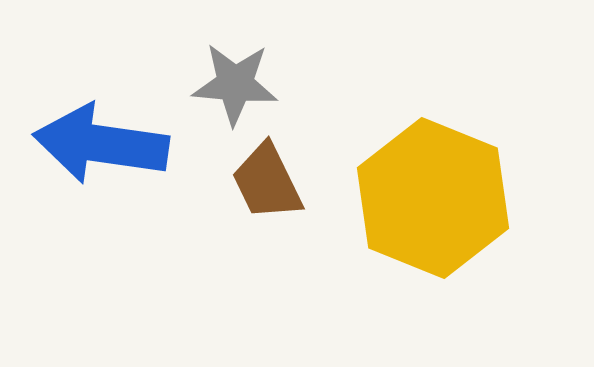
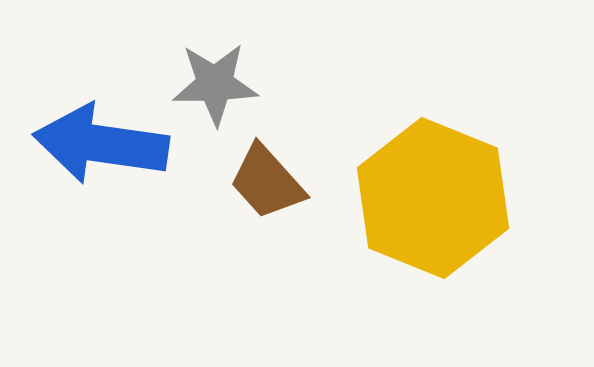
gray star: moved 20 px left; rotated 6 degrees counterclockwise
brown trapezoid: rotated 16 degrees counterclockwise
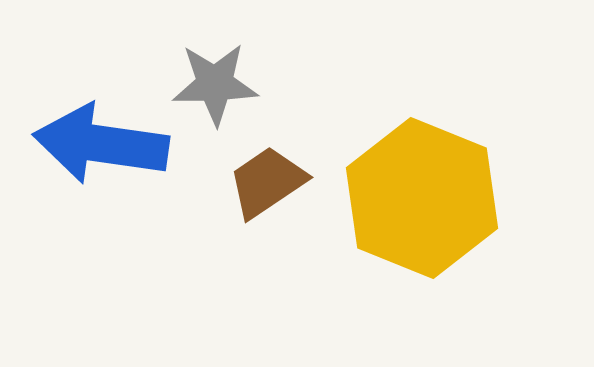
brown trapezoid: rotated 98 degrees clockwise
yellow hexagon: moved 11 px left
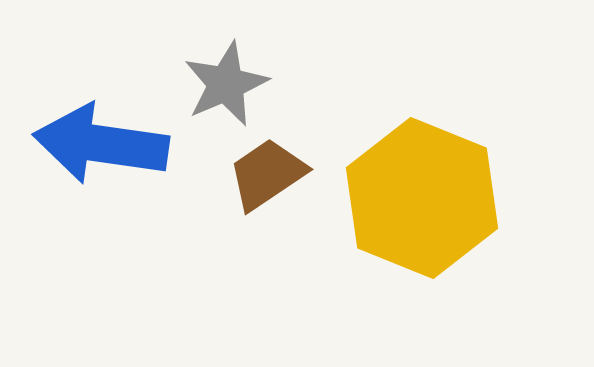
gray star: moved 11 px right; rotated 22 degrees counterclockwise
brown trapezoid: moved 8 px up
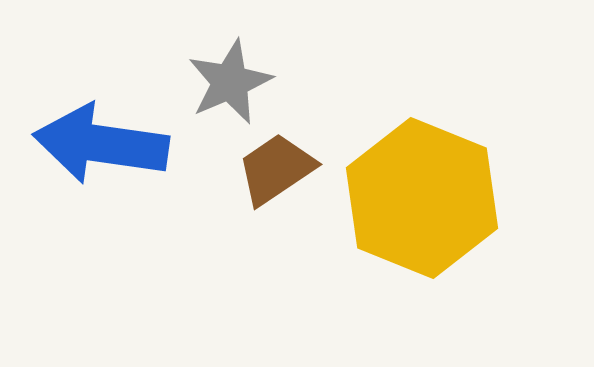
gray star: moved 4 px right, 2 px up
brown trapezoid: moved 9 px right, 5 px up
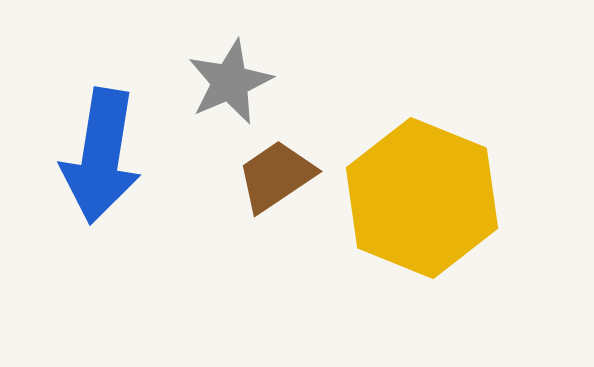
blue arrow: moved 12 px down; rotated 89 degrees counterclockwise
brown trapezoid: moved 7 px down
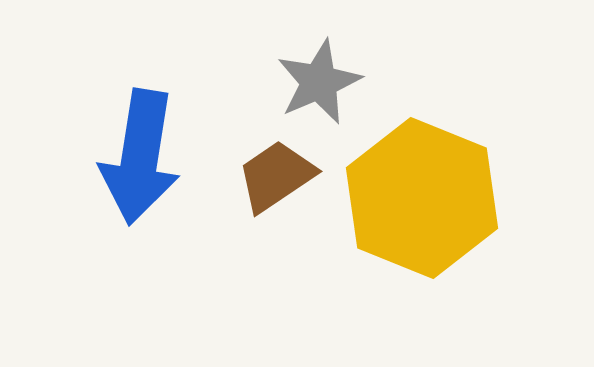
gray star: moved 89 px right
blue arrow: moved 39 px right, 1 px down
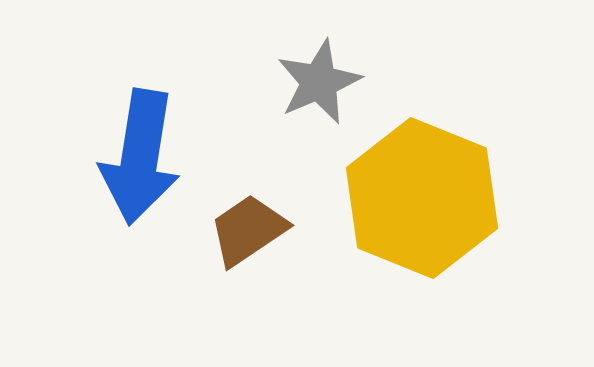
brown trapezoid: moved 28 px left, 54 px down
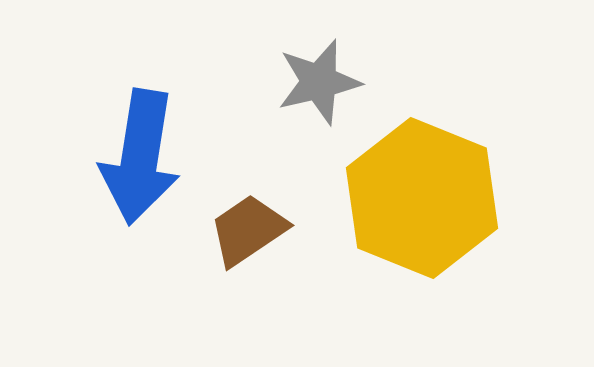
gray star: rotated 10 degrees clockwise
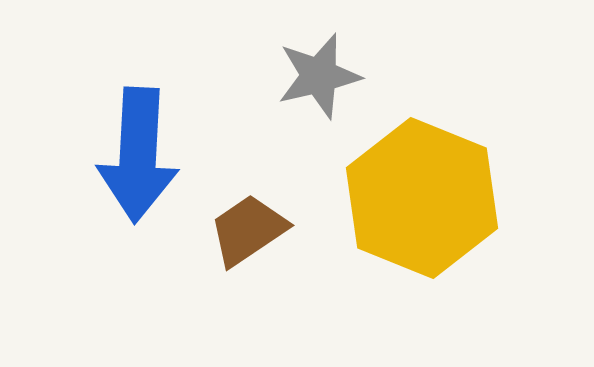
gray star: moved 6 px up
blue arrow: moved 2 px left, 2 px up; rotated 6 degrees counterclockwise
